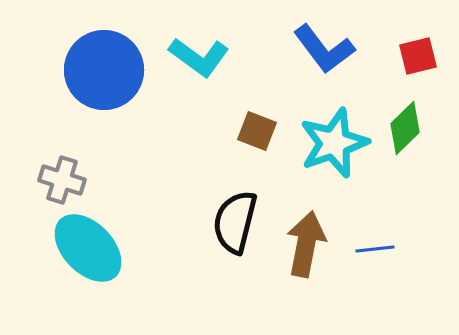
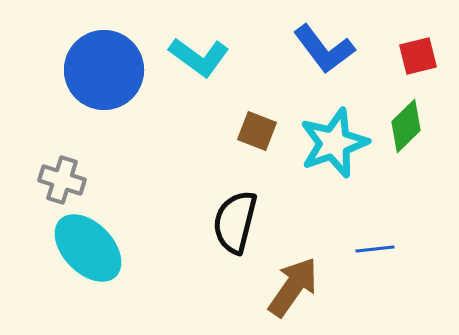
green diamond: moved 1 px right, 2 px up
brown arrow: moved 13 px left, 43 px down; rotated 24 degrees clockwise
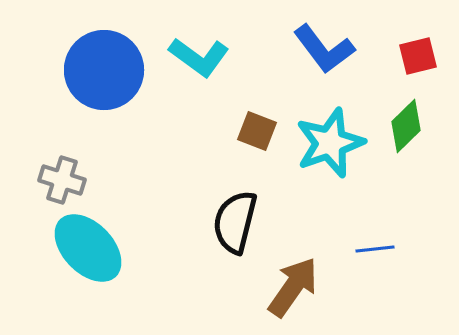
cyan star: moved 4 px left
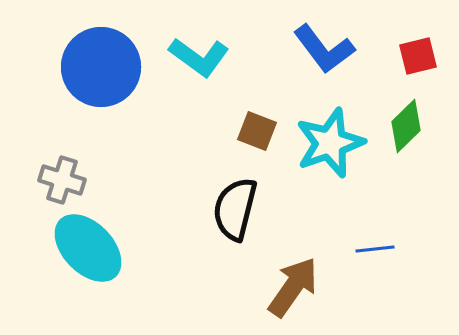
blue circle: moved 3 px left, 3 px up
black semicircle: moved 13 px up
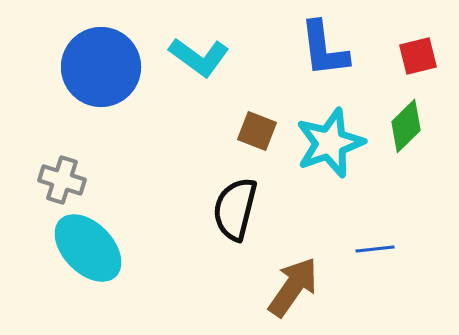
blue L-shape: rotated 30 degrees clockwise
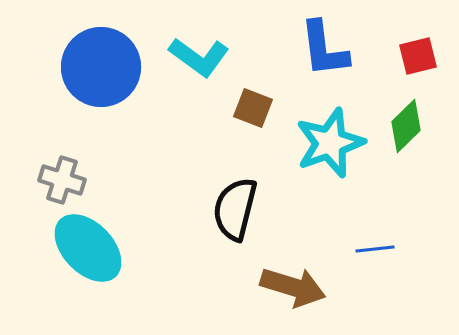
brown square: moved 4 px left, 23 px up
brown arrow: rotated 72 degrees clockwise
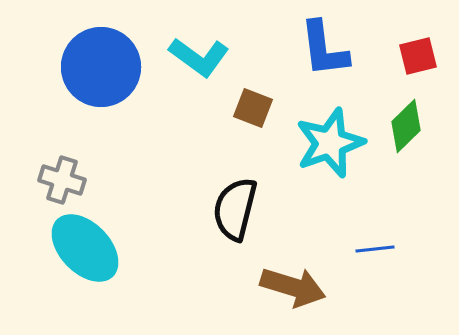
cyan ellipse: moved 3 px left
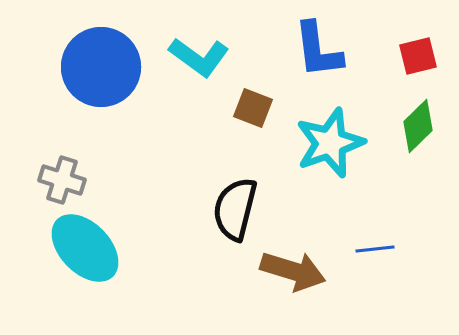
blue L-shape: moved 6 px left, 1 px down
green diamond: moved 12 px right
brown arrow: moved 16 px up
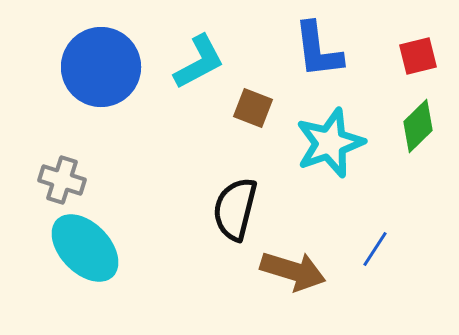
cyan L-shape: moved 5 px down; rotated 64 degrees counterclockwise
blue line: rotated 51 degrees counterclockwise
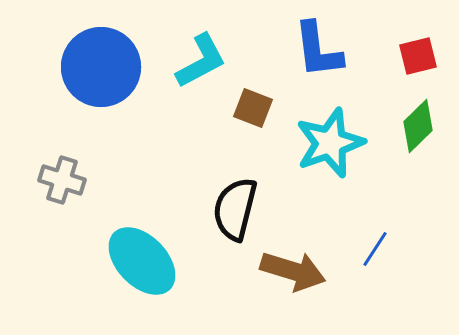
cyan L-shape: moved 2 px right, 1 px up
cyan ellipse: moved 57 px right, 13 px down
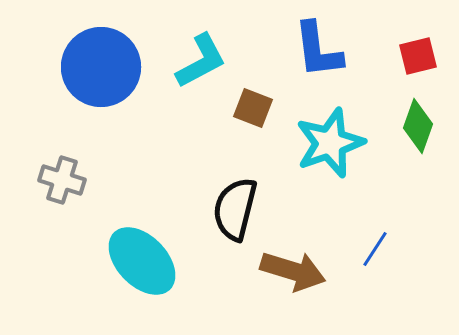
green diamond: rotated 26 degrees counterclockwise
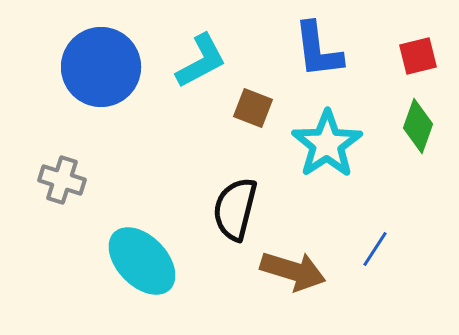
cyan star: moved 3 px left, 1 px down; rotated 14 degrees counterclockwise
